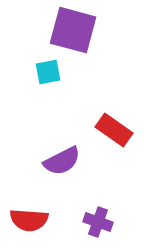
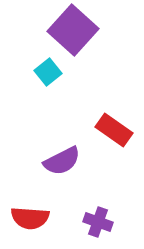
purple square: rotated 27 degrees clockwise
cyan square: rotated 28 degrees counterclockwise
red semicircle: moved 1 px right, 2 px up
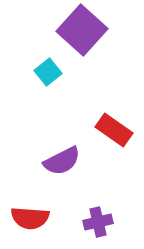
purple square: moved 9 px right
purple cross: rotated 32 degrees counterclockwise
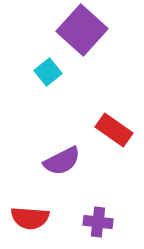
purple cross: rotated 20 degrees clockwise
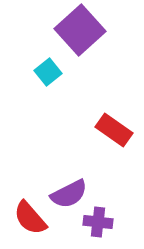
purple square: moved 2 px left; rotated 6 degrees clockwise
purple semicircle: moved 7 px right, 33 px down
red semicircle: rotated 45 degrees clockwise
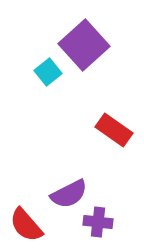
purple square: moved 4 px right, 15 px down
red semicircle: moved 4 px left, 7 px down
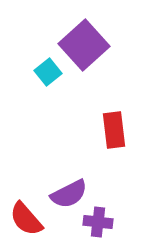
red rectangle: rotated 48 degrees clockwise
red semicircle: moved 6 px up
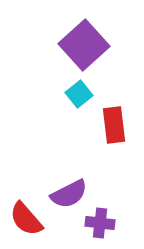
cyan square: moved 31 px right, 22 px down
red rectangle: moved 5 px up
purple cross: moved 2 px right, 1 px down
